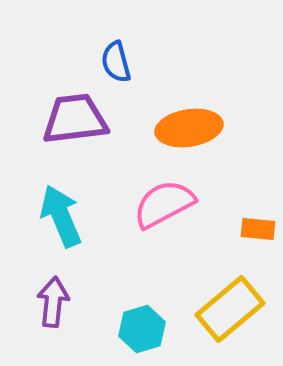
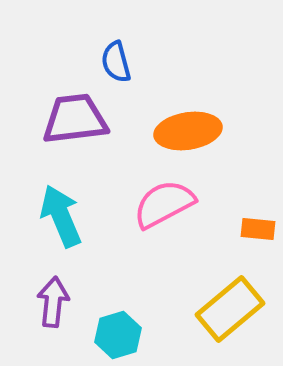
orange ellipse: moved 1 px left, 3 px down
cyan hexagon: moved 24 px left, 6 px down
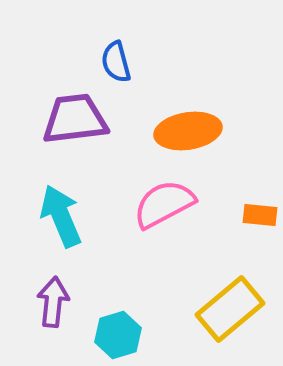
orange rectangle: moved 2 px right, 14 px up
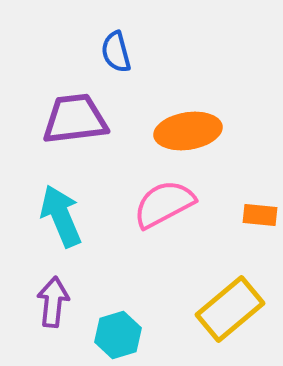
blue semicircle: moved 10 px up
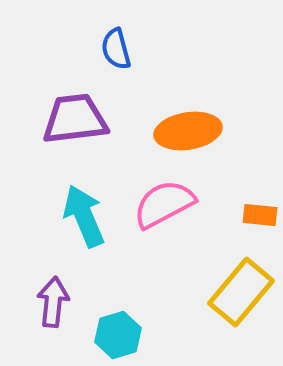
blue semicircle: moved 3 px up
cyan arrow: moved 23 px right
yellow rectangle: moved 11 px right, 17 px up; rotated 10 degrees counterclockwise
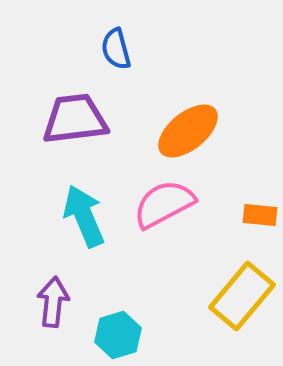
orange ellipse: rotated 30 degrees counterclockwise
yellow rectangle: moved 1 px right, 4 px down
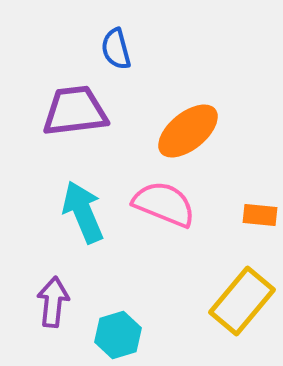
purple trapezoid: moved 8 px up
pink semicircle: rotated 50 degrees clockwise
cyan arrow: moved 1 px left, 4 px up
yellow rectangle: moved 5 px down
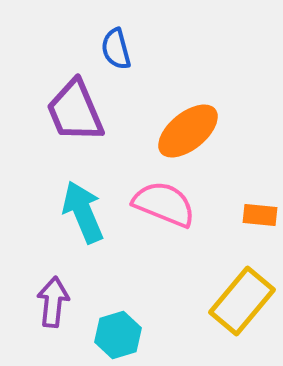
purple trapezoid: rotated 106 degrees counterclockwise
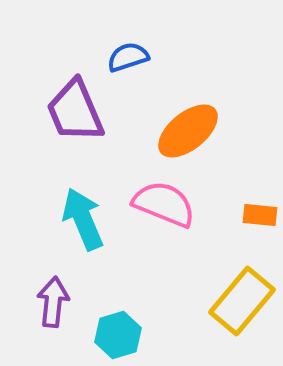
blue semicircle: moved 12 px right, 8 px down; rotated 87 degrees clockwise
cyan arrow: moved 7 px down
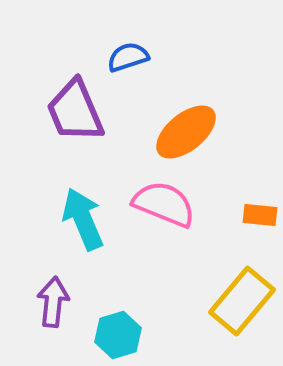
orange ellipse: moved 2 px left, 1 px down
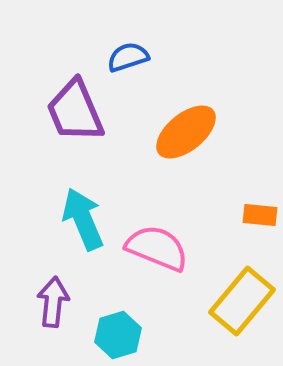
pink semicircle: moved 7 px left, 44 px down
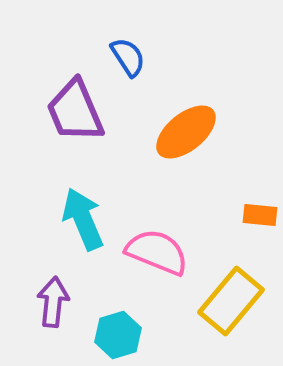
blue semicircle: rotated 75 degrees clockwise
pink semicircle: moved 4 px down
yellow rectangle: moved 11 px left
